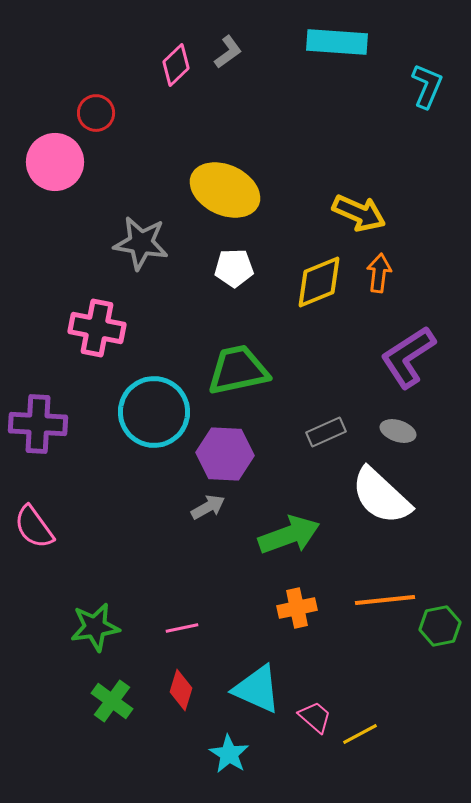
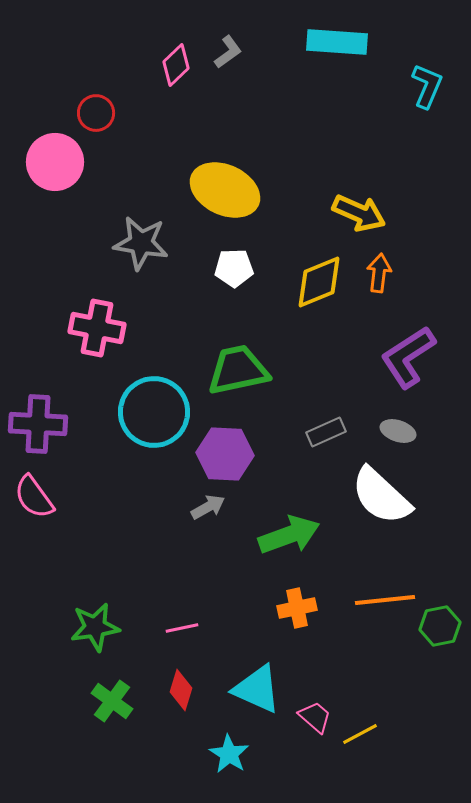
pink semicircle: moved 30 px up
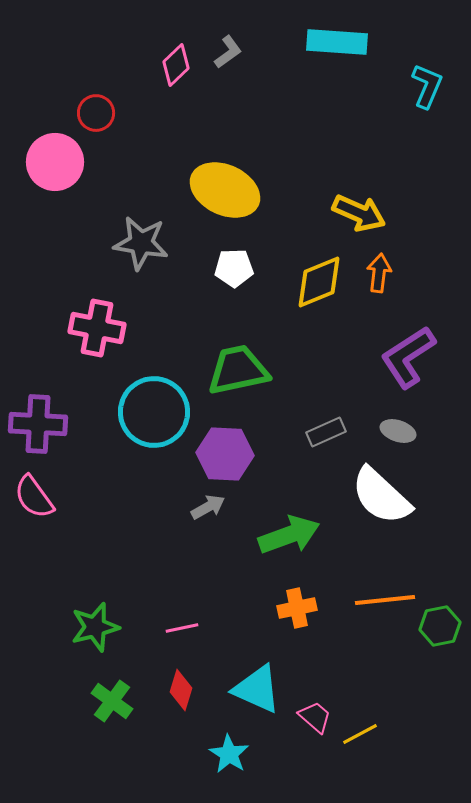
green star: rotated 6 degrees counterclockwise
